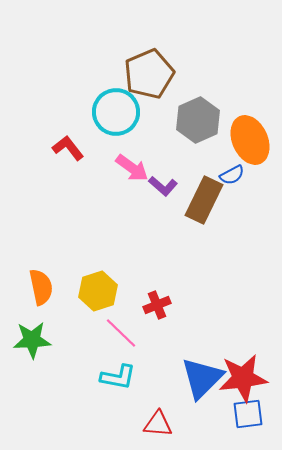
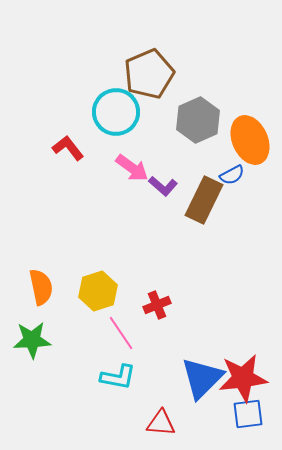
pink line: rotated 12 degrees clockwise
red triangle: moved 3 px right, 1 px up
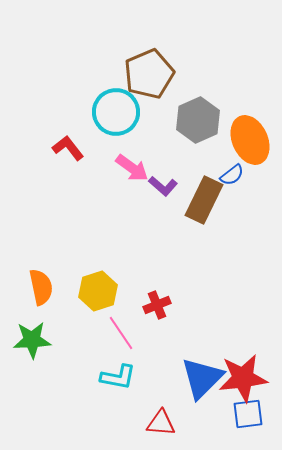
blue semicircle: rotated 10 degrees counterclockwise
